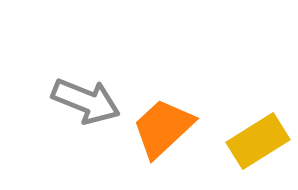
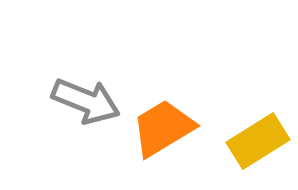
orange trapezoid: rotated 12 degrees clockwise
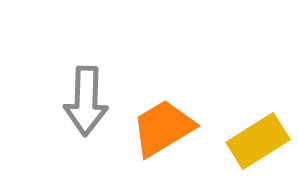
gray arrow: rotated 70 degrees clockwise
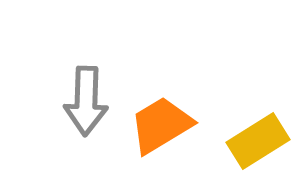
orange trapezoid: moved 2 px left, 3 px up
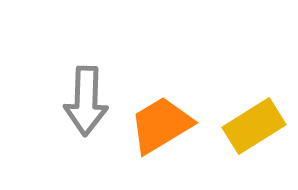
yellow rectangle: moved 4 px left, 15 px up
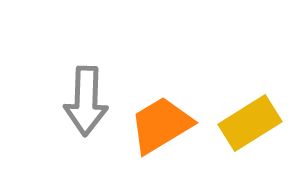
yellow rectangle: moved 4 px left, 3 px up
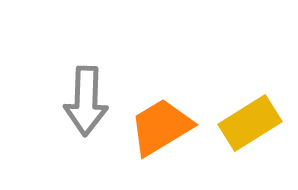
orange trapezoid: moved 2 px down
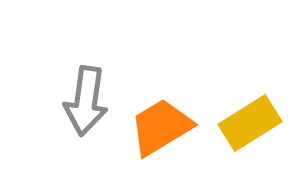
gray arrow: rotated 6 degrees clockwise
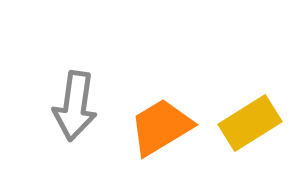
gray arrow: moved 11 px left, 5 px down
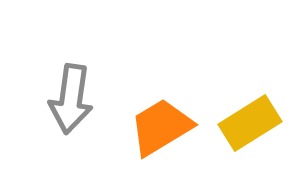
gray arrow: moved 4 px left, 7 px up
